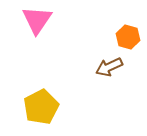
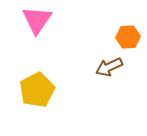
orange hexagon: rotated 20 degrees counterclockwise
yellow pentagon: moved 4 px left, 17 px up
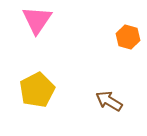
orange hexagon: rotated 20 degrees clockwise
brown arrow: moved 34 px down; rotated 56 degrees clockwise
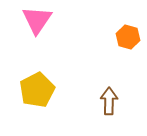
brown arrow: rotated 60 degrees clockwise
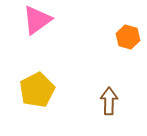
pink triangle: rotated 20 degrees clockwise
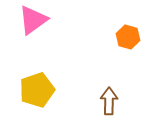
pink triangle: moved 4 px left
yellow pentagon: rotated 8 degrees clockwise
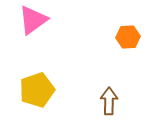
orange hexagon: rotated 20 degrees counterclockwise
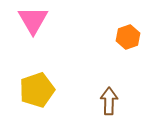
pink triangle: rotated 24 degrees counterclockwise
orange hexagon: rotated 15 degrees counterclockwise
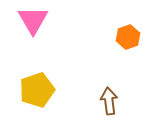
brown arrow: rotated 8 degrees counterclockwise
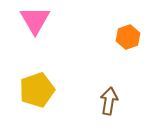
pink triangle: moved 2 px right
brown arrow: rotated 16 degrees clockwise
